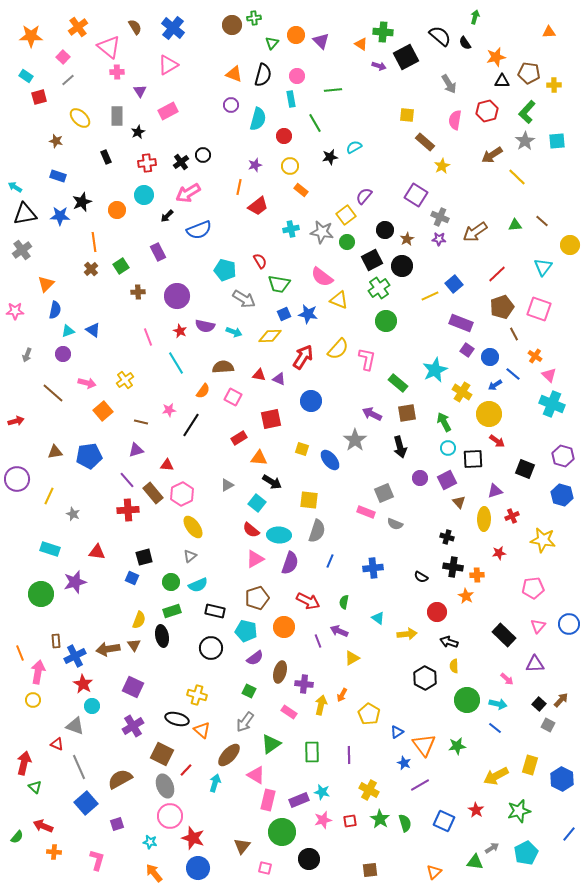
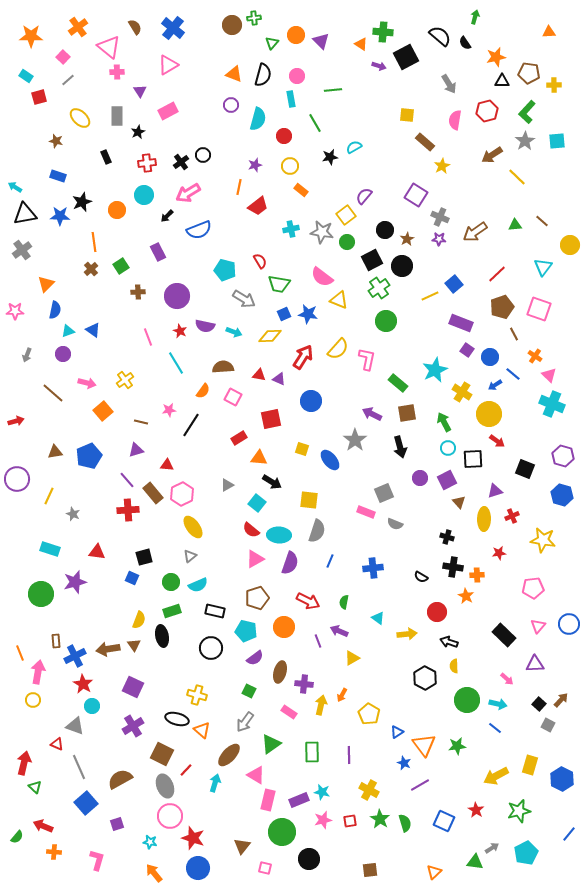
blue pentagon at (89, 456): rotated 15 degrees counterclockwise
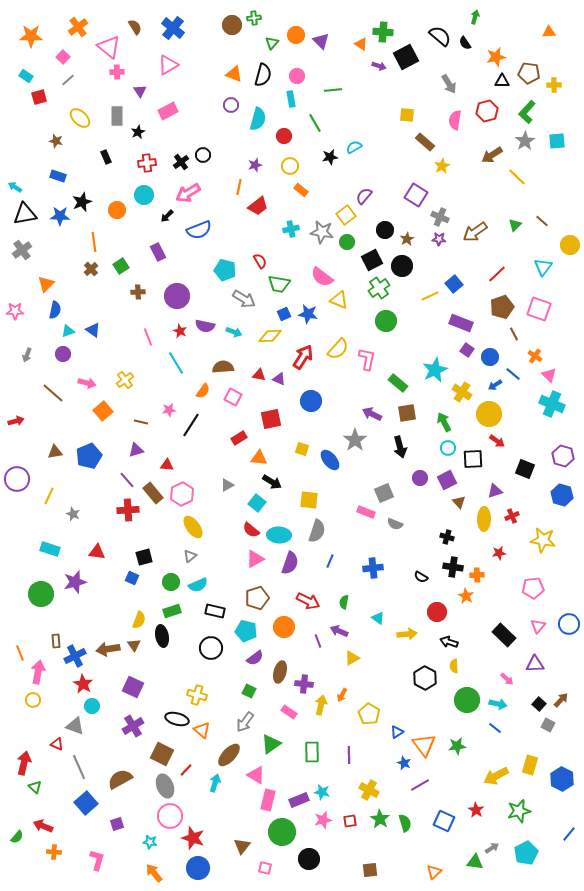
green triangle at (515, 225): rotated 40 degrees counterclockwise
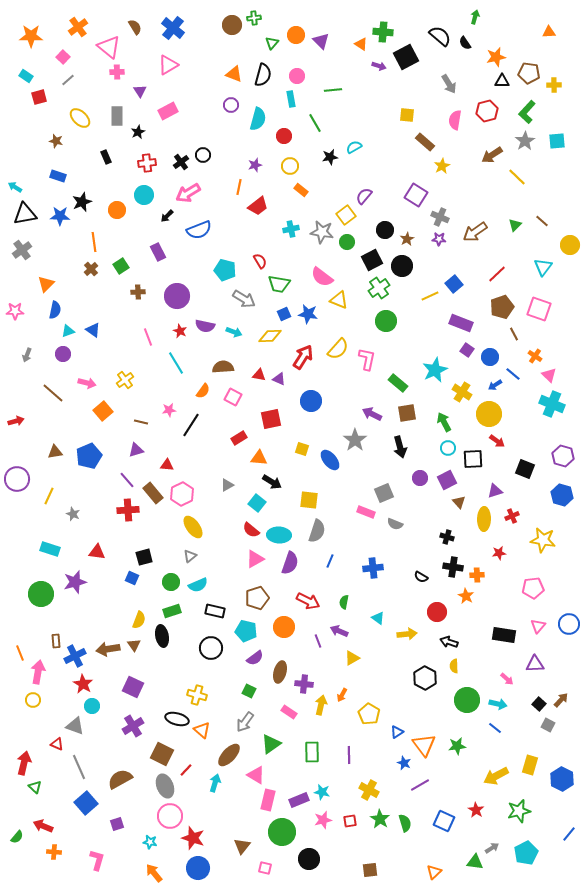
black rectangle at (504, 635): rotated 35 degrees counterclockwise
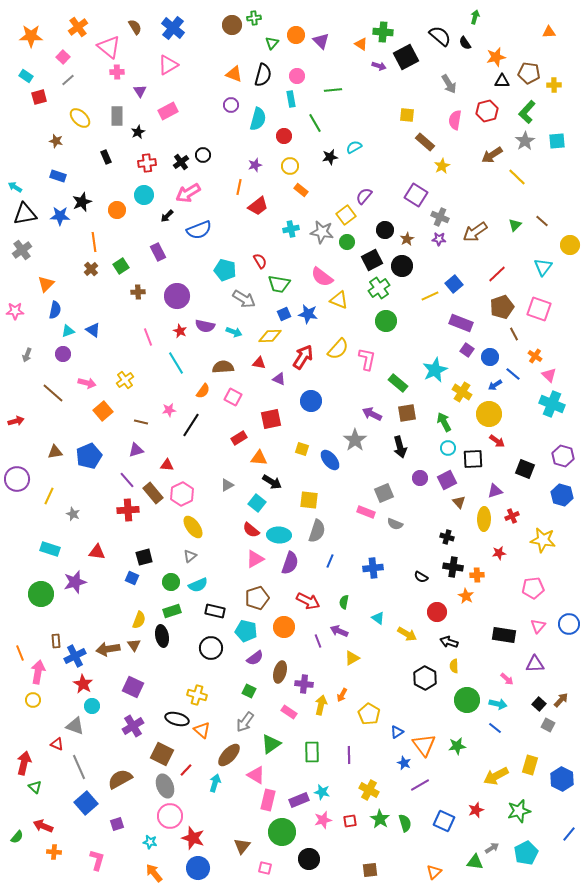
red triangle at (259, 375): moved 12 px up
yellow arrow at (407, 634): rotated 36 degrees clockwise
red star at (476, 810): rotated 21 degrees clockwise
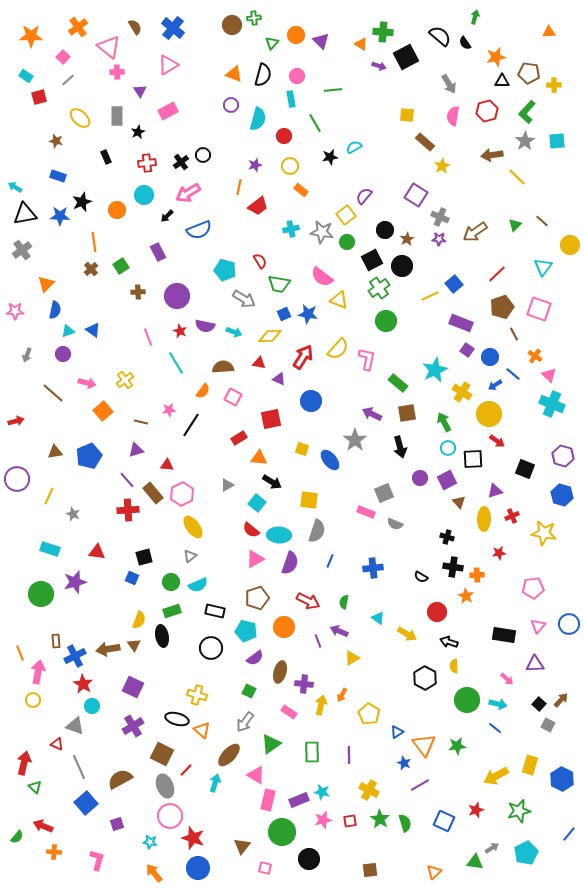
pink semicircle at (455, 120): moved 2 px left, 4 px up
brown arrow at (492, 155): rotated 25 degrees clockwise
yellow star at (543, 540): moved 1 px right, 7 px up
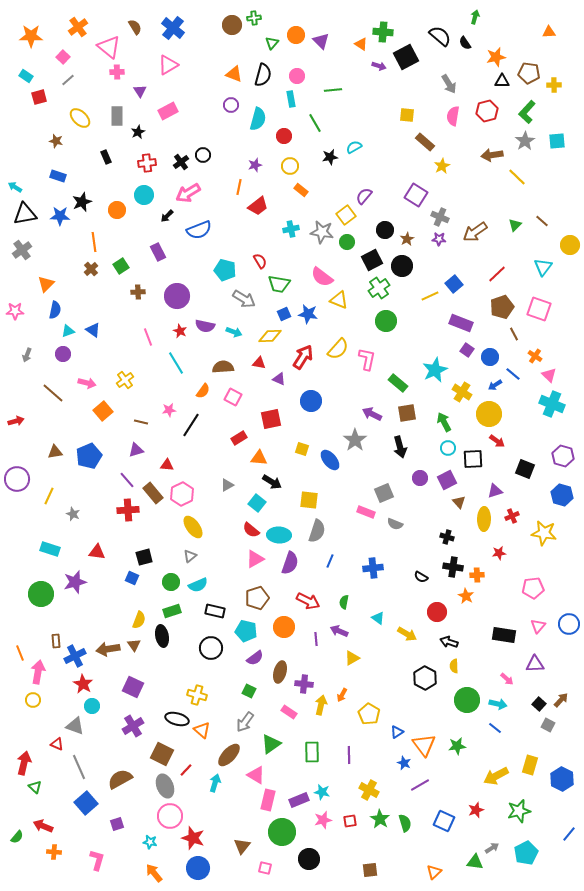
purple line at (318, 641): moved 2 px left, 2 px up; rotated 16 degrees clockwise
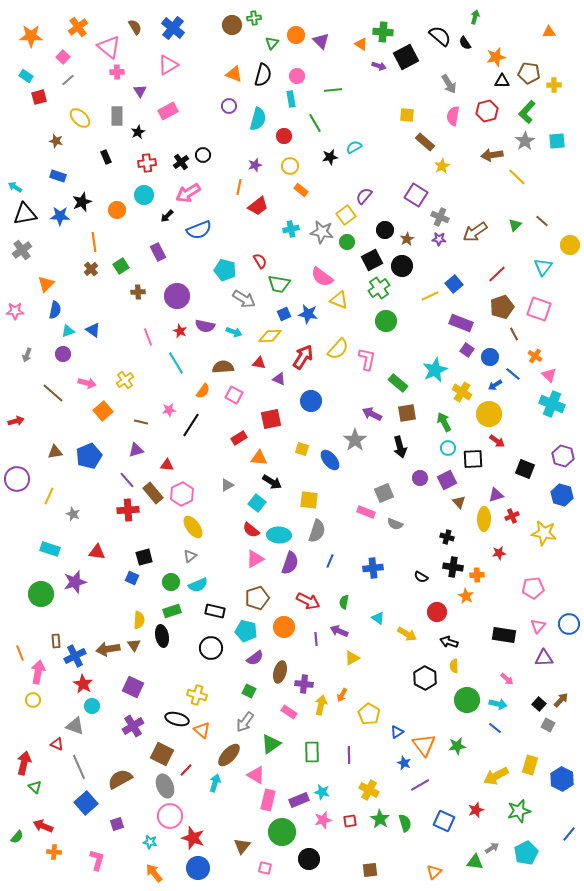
purple circle at (231, 105): moved 2 px left, 1 px down
pink square at (233, 397): moved 1 px right, 2 px up
purple triangle at (495, 491): moved 1 px right, 4 px down
yellow semicircle at (139, 620): rotated 18 degrees counterclockwise
purple triangle at (535, 664): moved 9 px right, 6 px up
